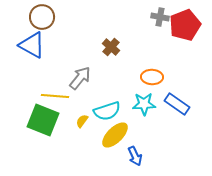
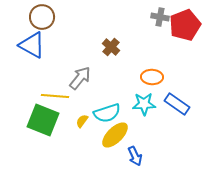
cyan semicircle: moved 2 px down
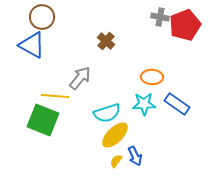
brown cross: moved 5 px left, 6 px up
yellow semicircle: moved 34 px right, 40 px down
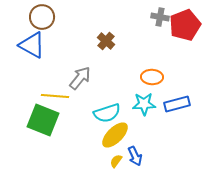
blue rectangle: rotated 50 degrees counterclockwise
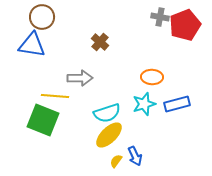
brown cross: moved 6 px left, 1 px down
blue triangle: rotated 20 degrees counterclockwise
gray arrow: rotated 50 degrees clockwise
cyan star: rotated 15 degrees counterclockwise
yellow ellipse: moved 6 px left
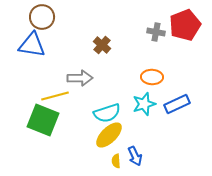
gray cross: moved 4 px left, 15 px down
brown cross: moved 2 px right, 3 px down
yellow line: rotated 20 degrees counterclockwise
blue rectangle: rotated 10 degrees counterclockwise
yellow semicircle: rotated 40 degrees counterclockwise
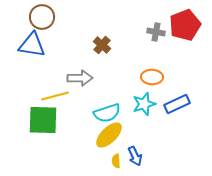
green square: rotated 20 degrees counterclockwise
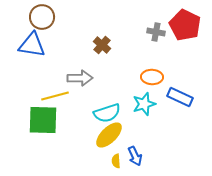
red pentagon: rotated 24 degrees counterclockwise
blue rectangle: moved 3 px right, 7 px up; rotated 50 degrees clockwise
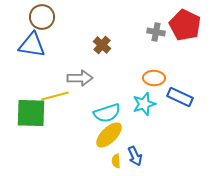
orange ellipse: moved 2 px right, 1 px down
green square: moved 12 px left, 7 px up
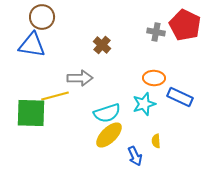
yellow semicircle: moved 40 px right, 20 px up
